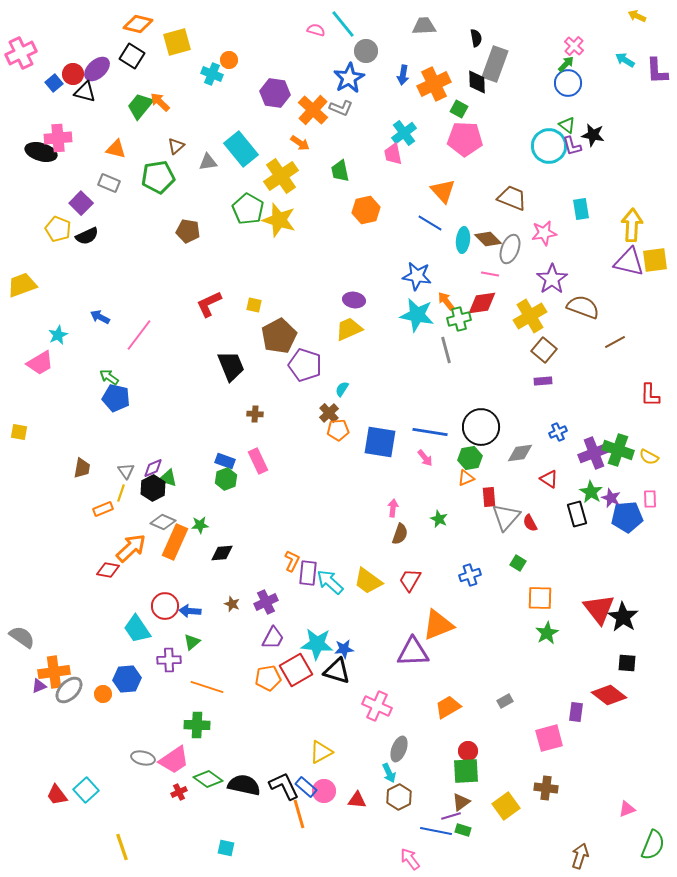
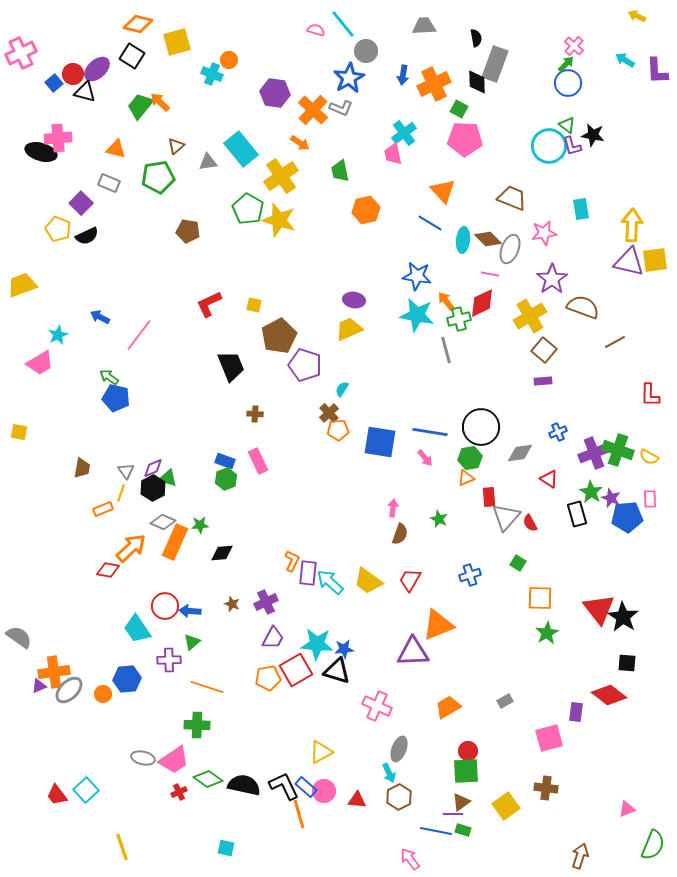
red diamond at (482, 303): rotated 16 degrees counterclockwise
gray semicircle at (22, 637): moved 3 px left
purple line at (451, 816): moved 2 px right, 2 px up; rotated 18 degrees clockwise
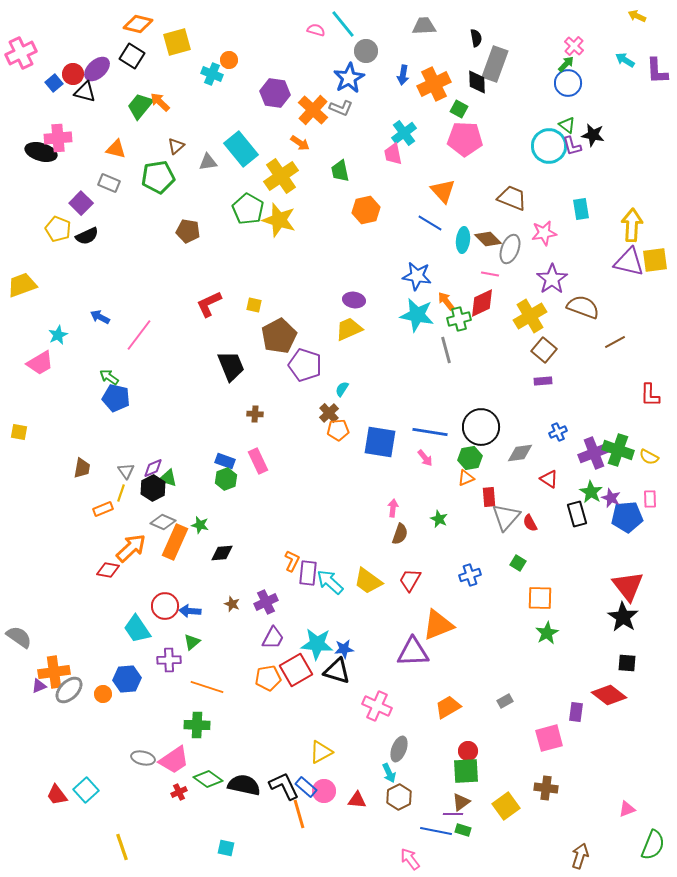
green star at (200, 525): rotated 18 degrees clockwise
red triangle at (599, 609): moved 29 px right, 23 px up
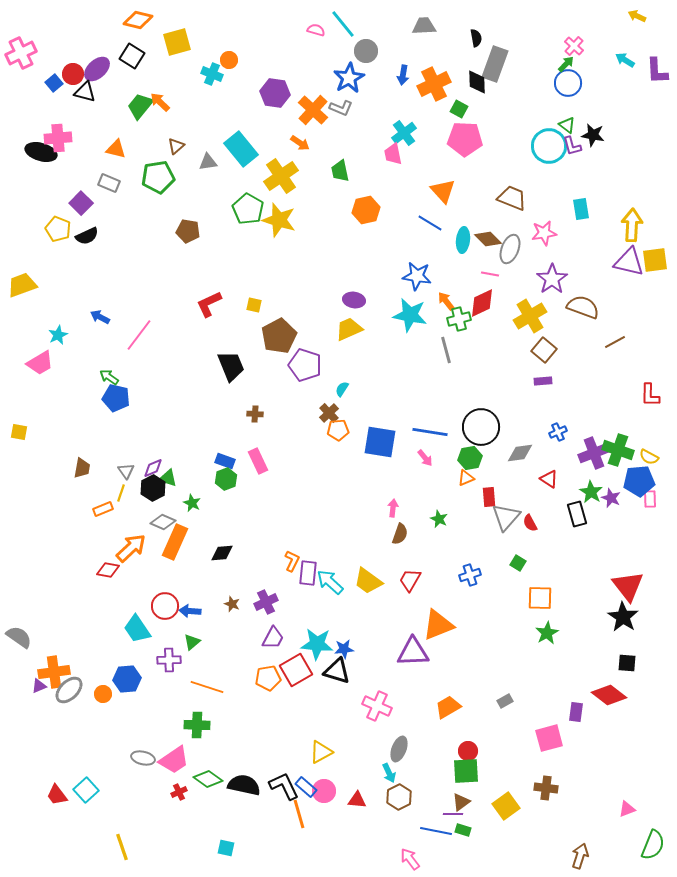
orange diamond at (138, 24): moved 4 px up
cyan star at (417, 315): moved 7 px left
blue pentagon at (627, 517): moved 12 px right, 36 px up
green star at (200, 525): moved 8 px left, 22 px up; rotated 12 degrees clockwise
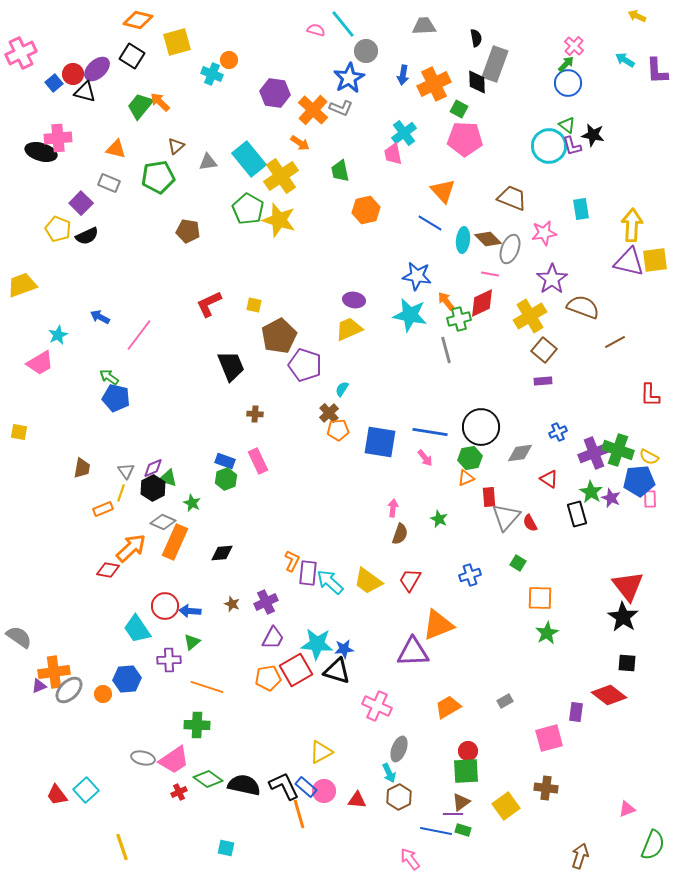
cyan rectangle at (241, 149): moved 8 px right, 10 px down
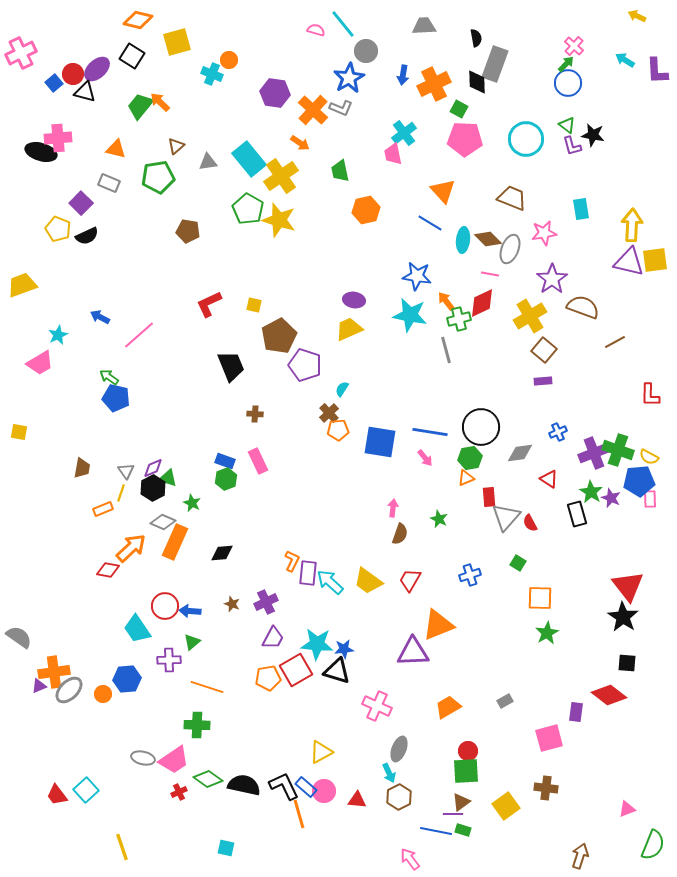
cyan circle at (549, 146): moved 23 px left, 7 px up
pink line at (139, 335): rotated 12 degrees clockwise
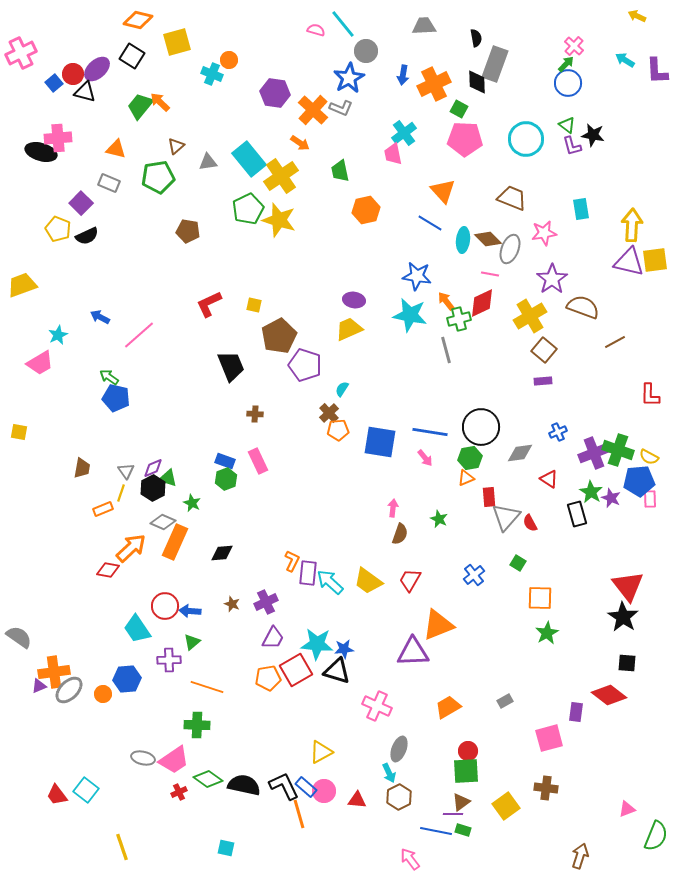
green pentagon at (248, 209): rotated 16 degrees clockwise
blue cross at (470, 575): moved 4 px right; rotated 20 degrees counterclockwise
cyan square at (86, 790): rotated 10 degrees counterclockwise
green semicircle at (653, 845): moved 3 px right, 9 px up
